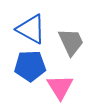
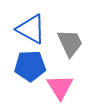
gray trapezoid: moved 1 px left, 1 px down
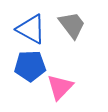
gray trapezoid: moved 2 px right, 18 px up; rotated 12 degrees counterclockwise
pink triangle: rotated 16 degrees clockwise
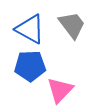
blue triangle: moved 1 px left
pink triangle: moved 3 px down
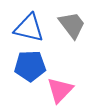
blue triangle: moved 1 px left, 1 px up; rotated 16 degrees counterclockwise
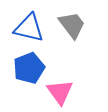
blue pentagon: moved 1 px left, 2 px down; rotated 20 degrees counterclockwise
pink triangle: moved 2 px down; rotated 20 degrees counterclockwise
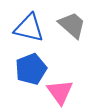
gray trapezoid: rotated 12 degrees counterclockwise
blue pentagon: moved 2 px right, 1 px down
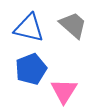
gray trapezoid: moved 1 px right
pink triangle: moved 4 px right, 1 px up; rotated 8 degrees clockwise
